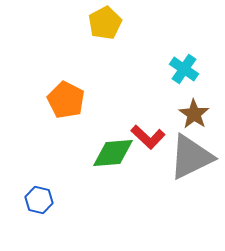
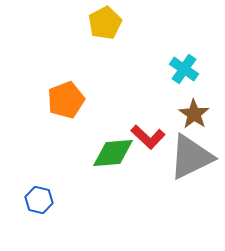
orange pentagon: rotated 24 degrees clockwise
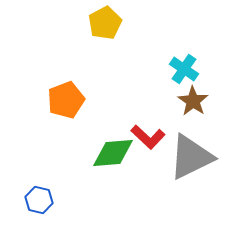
brown star: moved 1 px left, 13 px up
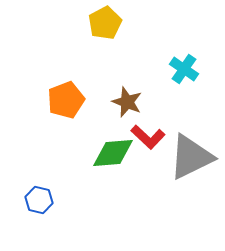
brown star: moved 66 px left, 1 px down; rotated 12 degrees counterclockwise
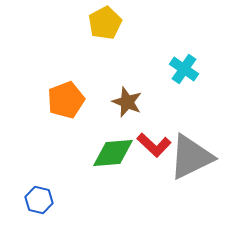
red L-shape: moved 6 px right, 8 px down
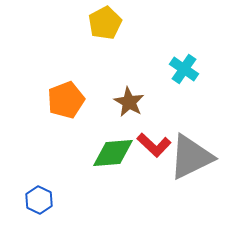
brown star: moved 2 px right; rotated 8 degrees clockwise
blue hexagon: rotated 12 degrees clockwise
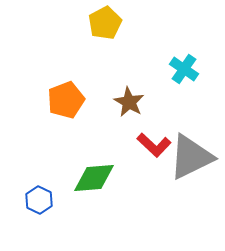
green diamond: moved 19 px left, 25 px down
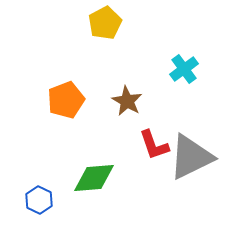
cyan cross: rotated 20 degrees clockwise
brown star: moved 2 px left, 1 px up
red L-shape: rotated 28 degrees clockwise
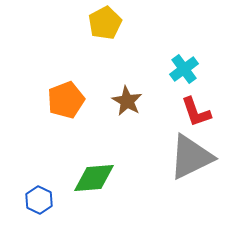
red L-shape: moved 42 px right, 33 px up
